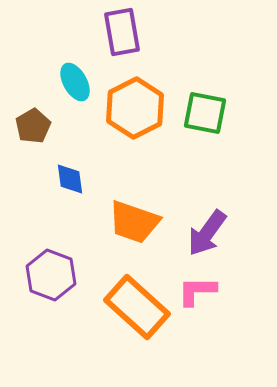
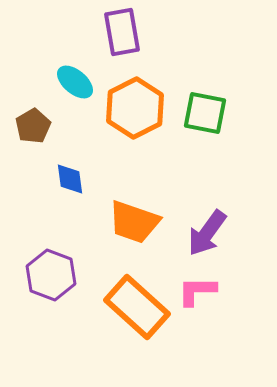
cyan ellipse: rotated 21 degrees counterclockwise
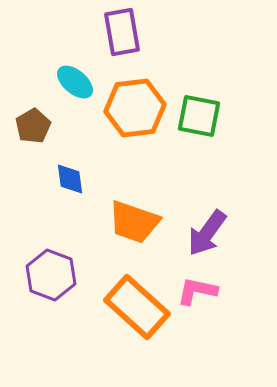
orange hexagon: rotated 20 degrees clockwise
green square: moved 6 px left, 3 px down
pink L-shape: rotated 12 degrees clockwise
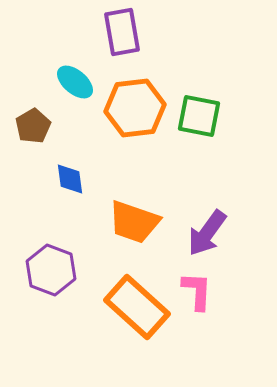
purple hexagon: moved 5 px up
pink L-shape: rotated 81 degrees clockwise
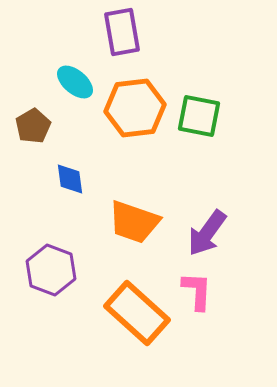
orange rectangle: moved 6 px down
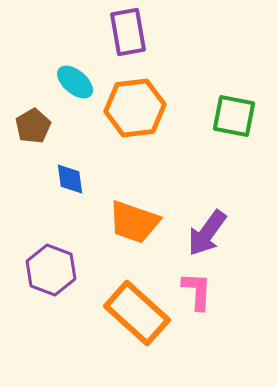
purple rectangle: moved 6 px right
green square: moved 35 px right
